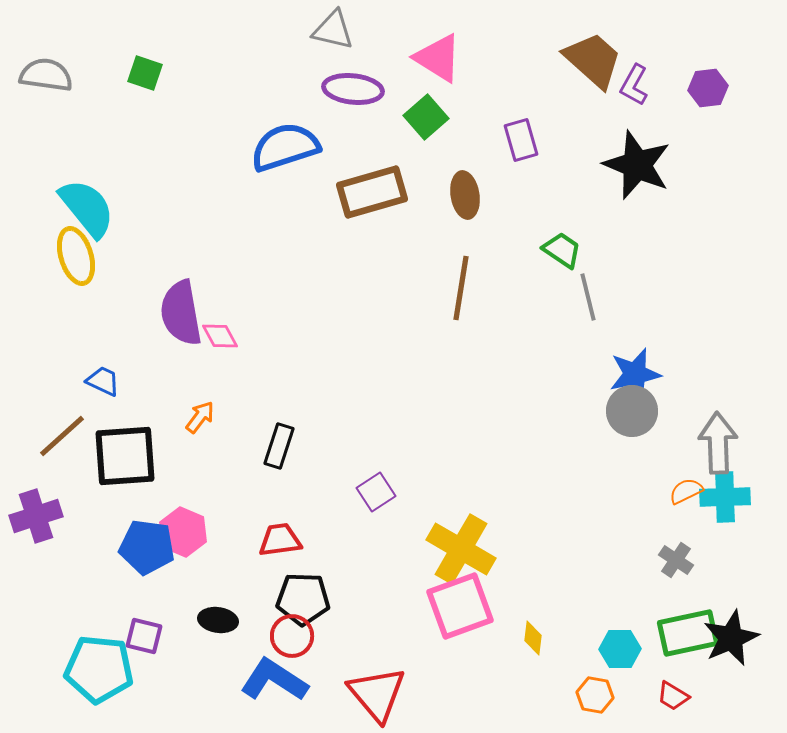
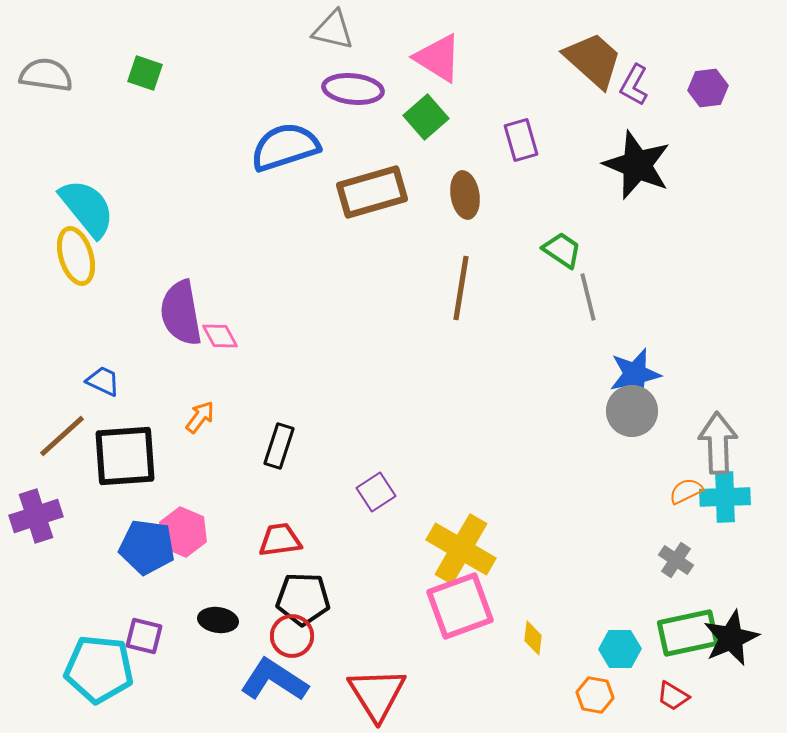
red triangle at (377, 694): rotated 8 degrees clockwise
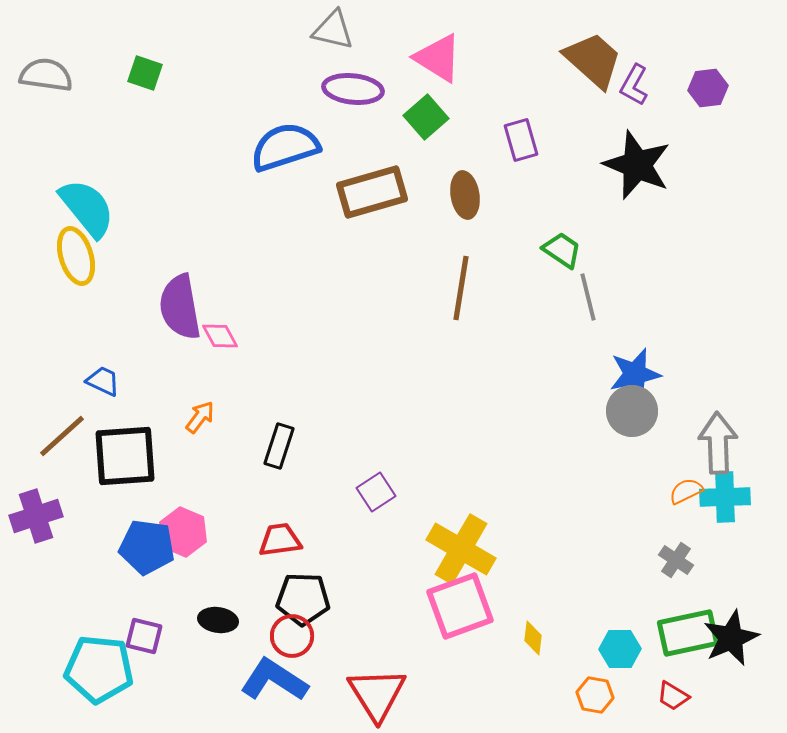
purple semicircle at (181, 313): moved 1 px left, 6 px up
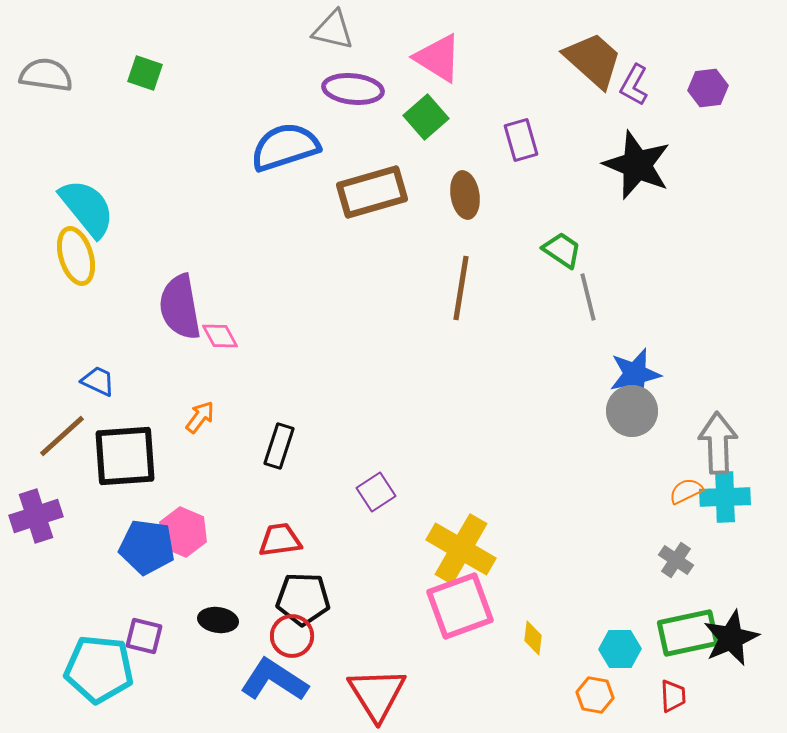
blue trapezoid at (103, 381): moved 5 px left
red trapezoid at (673, 696): rotated 124 degrees counterclockwise
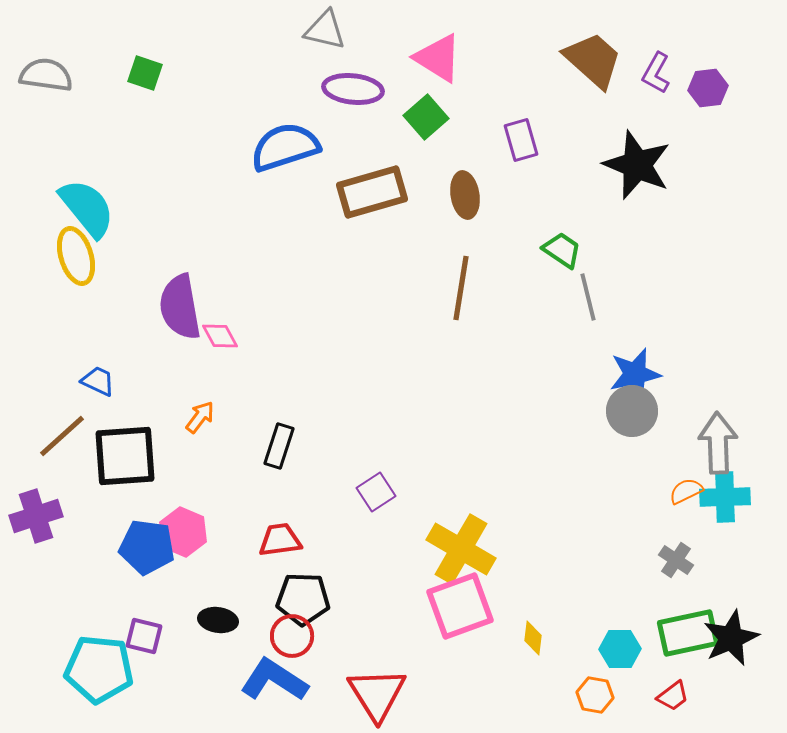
gray triangle at (333, 30): moved 8 px left
purple L-shape at (634, 85): moved 22 px right, 12 px up
red trapezoid at (673, 696): rotated 56 degrees clockwise
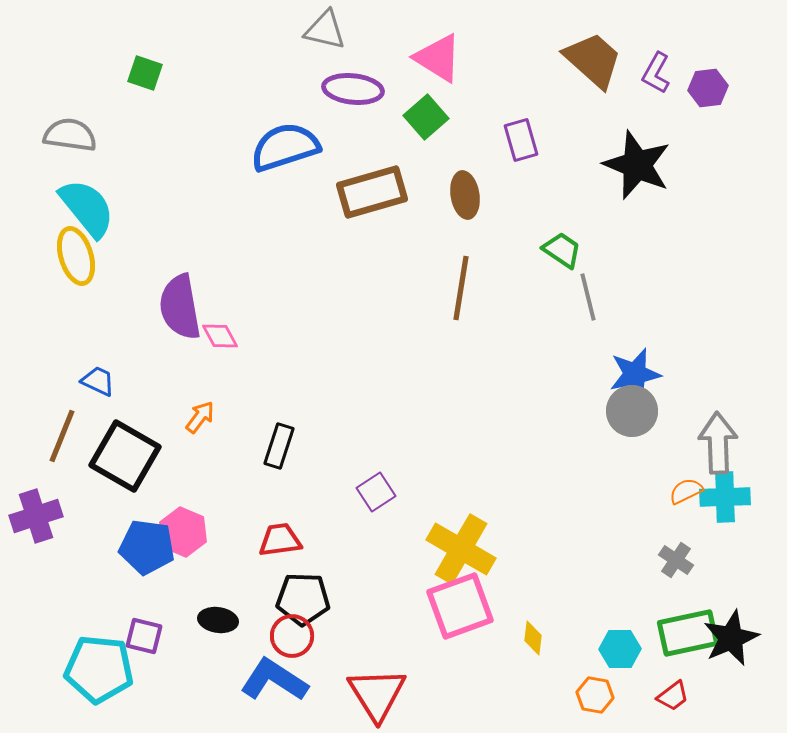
gray semicircle at (46, 75): moved 24 px right, 60 px down
brown line at (62, 436): rotated 26 degrees counterclockwise
black square at (125, 456): rotated 34 degrees clockwise
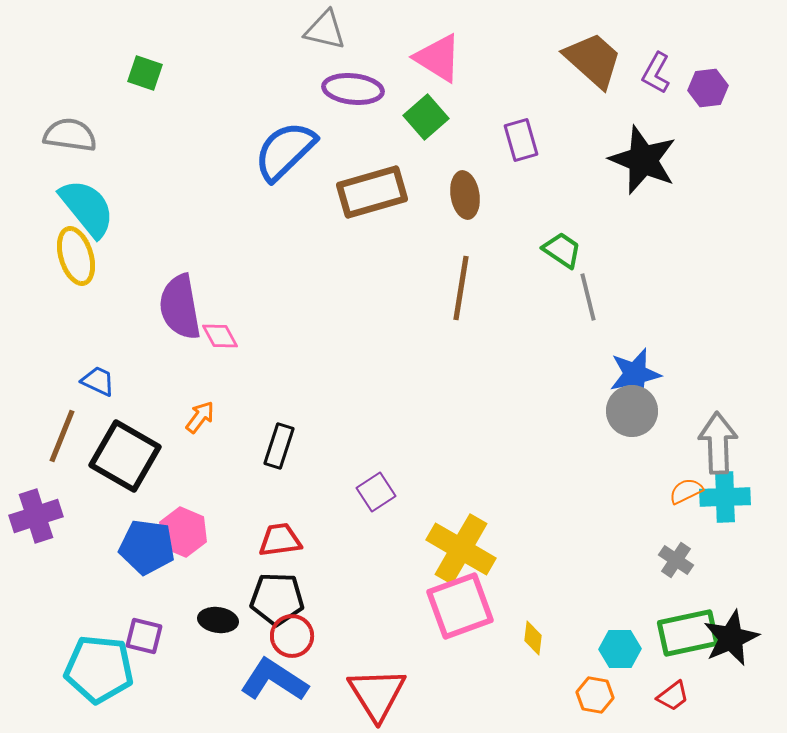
blue semicircle at (285, 147): moved 4 px down; rotated 26 degrees counterclockwise
black star at (637, 165): moved 6 px right, 5 px up
black pentagon at (303, 599): moved 26 px left
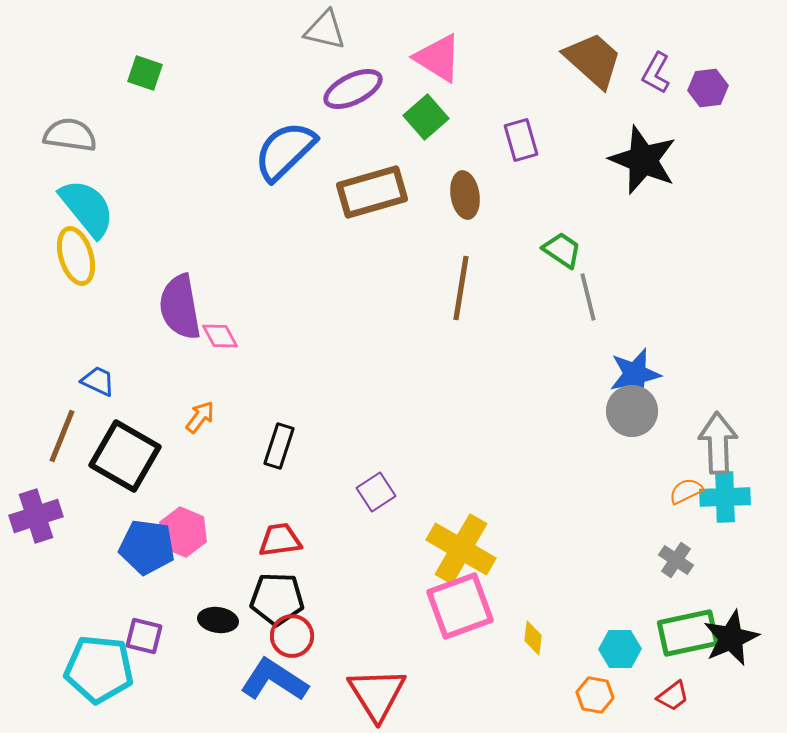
purple ellipse at (353, 89): rotated 32 degrees counterclockwise
